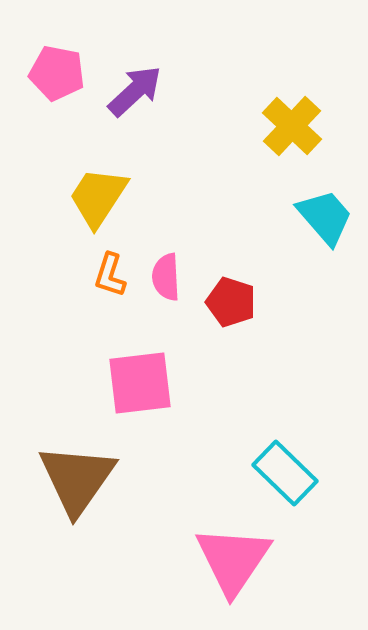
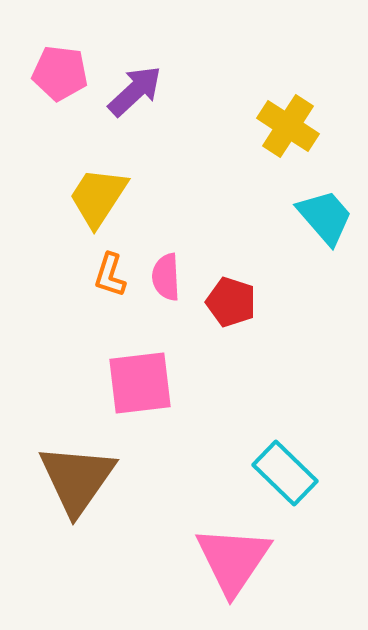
pink pentagon: moved 3 px right; rotated 4 degrees counterclockwise
yellow cross: moved 4 px left; rotated 10 degrees counterclockwise
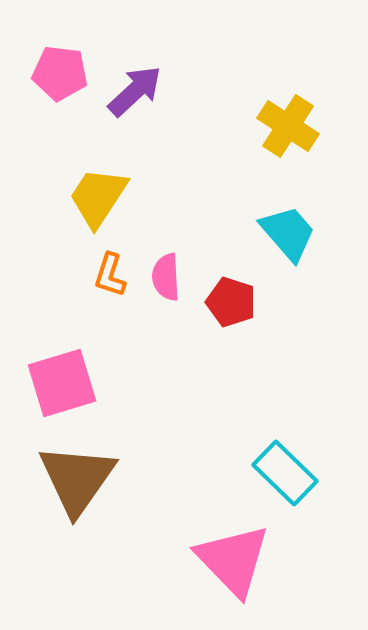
cyan trapezoid: moved 37 px left, 16 px down
pink square: moved 78 px left; rotated 10 degrees counterclockwise
pink triangle: rotated 18 degrees counterclockwise
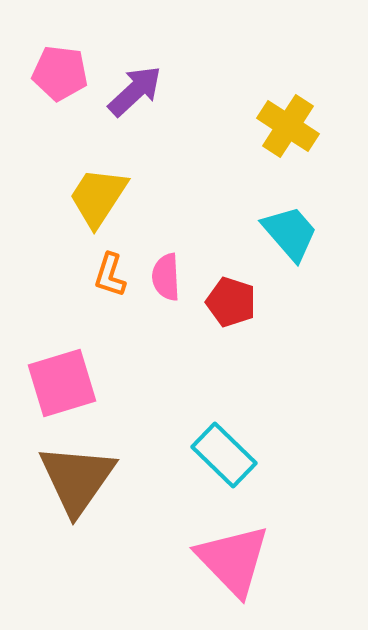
cyan trapezoid: moved 2 px right
cyan rectangle: moved 61 px left, 18 px up
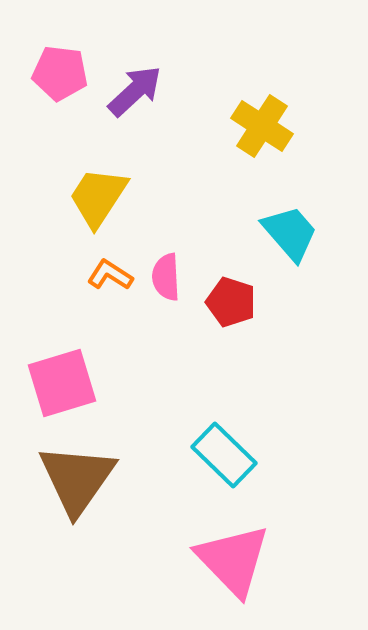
yellow cross: moved 26 px left
orange L-shape: rotated 105 degrees clockwise
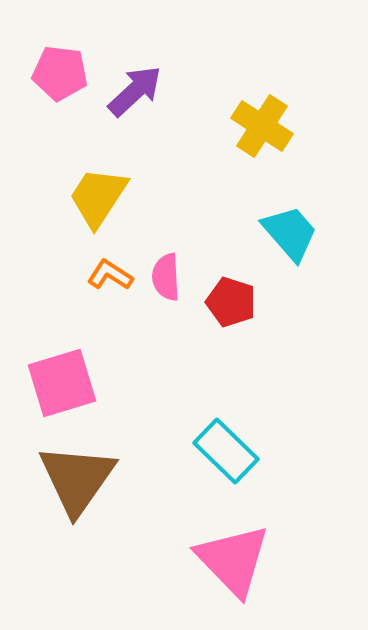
cyan rectangle: moved 2 px right, 4 px up
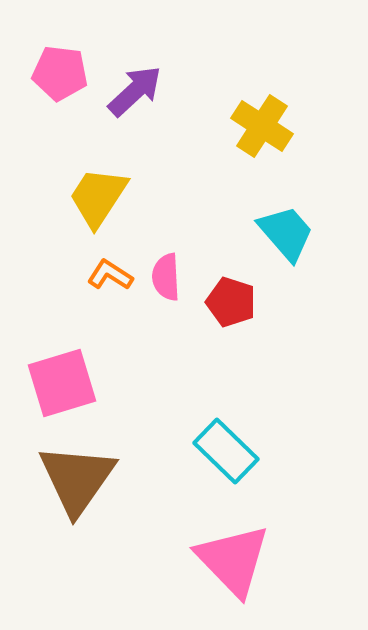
cyan trapezoid: moved 4 px left
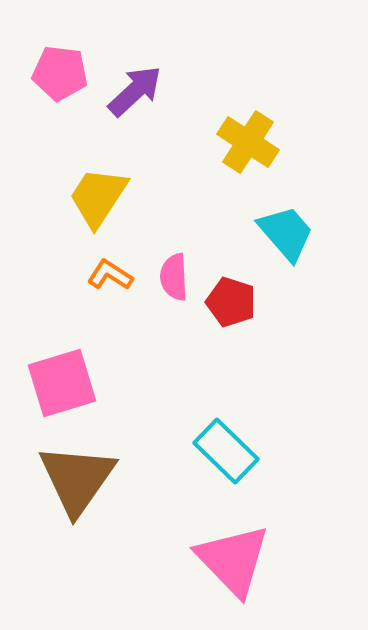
yellow cross: moved 14 px left, 16 px down
pink semicircle: moved 8 px right
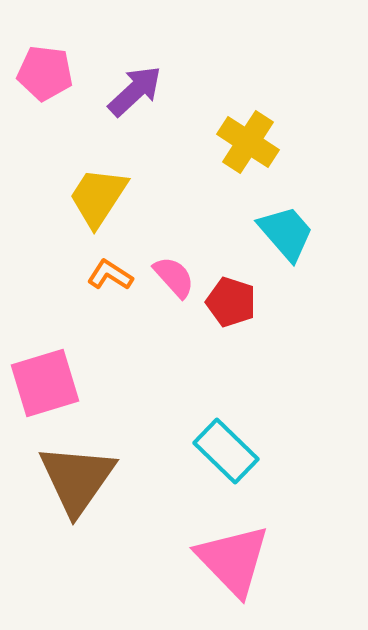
pink pentagon: moved 15 px left
pink semicircle: rotated 141 degrees clockwise
pink square: moved 17 px left
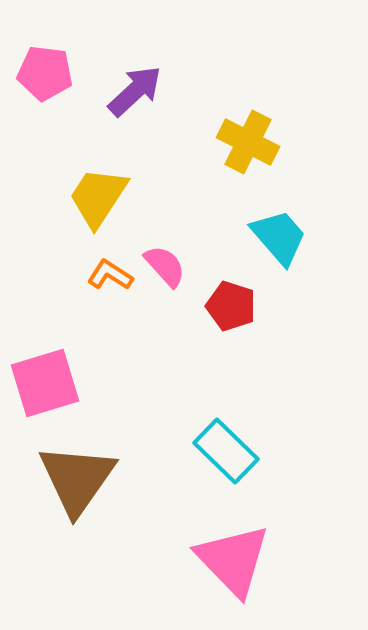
yellow cross: rotated 6 degrees counterclockwise
cyan trapezoid: moved 7 px left, 4 px down
pink semicircle: moved 9 px left, 11 px up
red pentagon: moved 4 px down
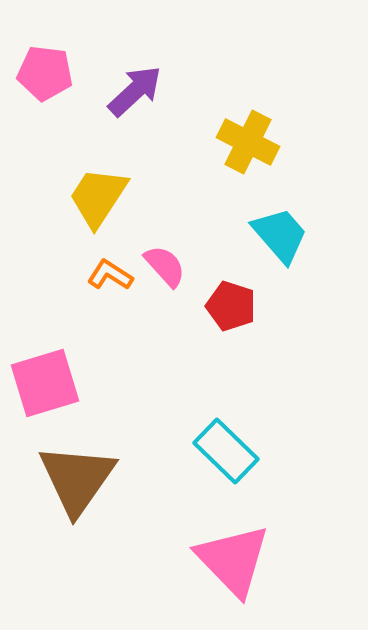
cyan trapezoid: moved 1 px right, 2 px up
